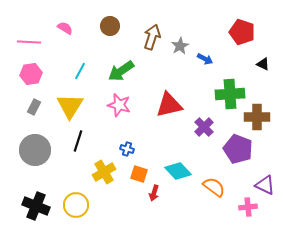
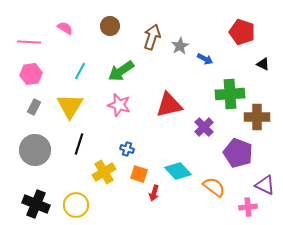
black line: moved 1 px right, 3 px down
purple pentagon: moved 4 px down
black cross: moved 2 px up
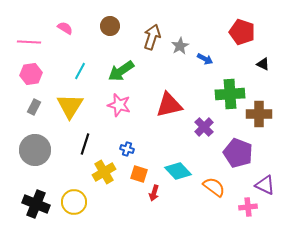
brown cross: moved 2 px right, 3 px up
black line: moved 6 px right
yellow circle: moved 2 px left, 3 px up
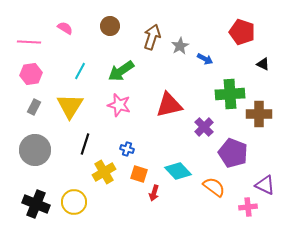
purple pentagon: moved 5 px left
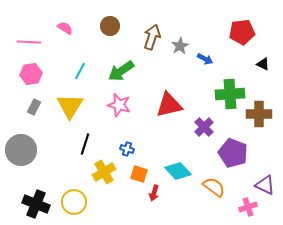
red pentagon: rotated 25 degrees counterclockwise
gray circle: moved 14 px left
pink cross: rotated 12 degrees counterclockwise
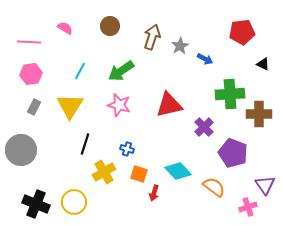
purple triangle: rotated 30 degrees clockwise
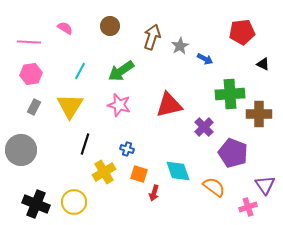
cyan diamond: rotated 24 degrees clockwise
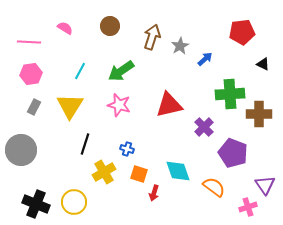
blue arrow: rotated 70 degrees counterclockwise
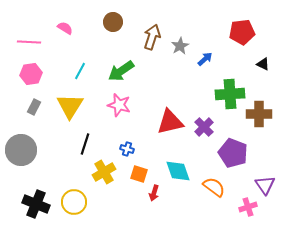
brown circle: moved 3 px right, 4 px up
red triangle: moved 1 px right, 17 px down
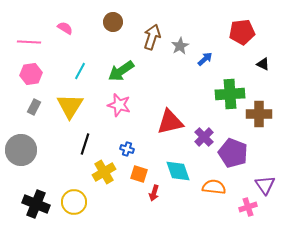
purple cross: moved 10 px down
orange semicircle: rotated 30 degrees counterclockwise
